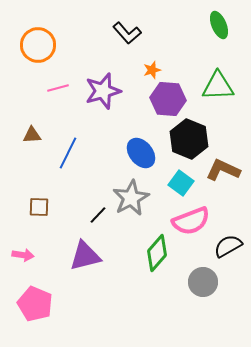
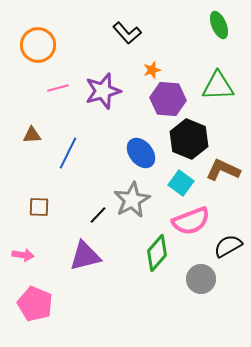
gray star: moved 1 px right, 2 px down
gray circle: moved 2 px left, 3 px up
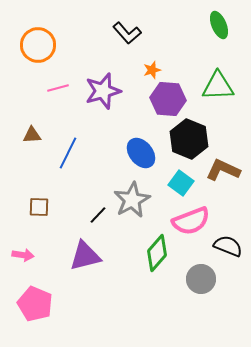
black semicircle: rotated 52 degrees clockwise
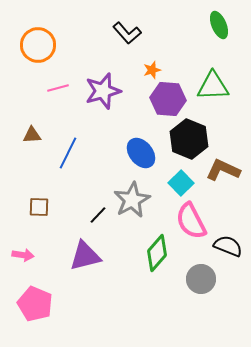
green triangle: moved 5 px left
cyan square: rotated 10 degrees clockwise
pink semicircle: rotated 84 degrees clockwise
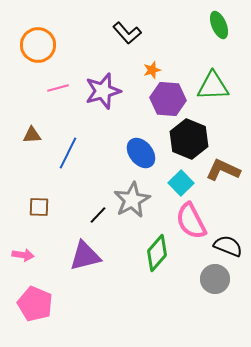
gray circle: moved 14 px right
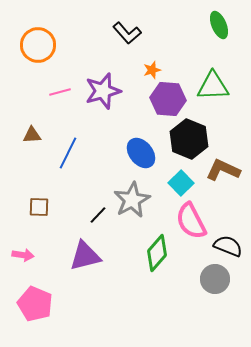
pink line: moved 2 px right, 4 px down
